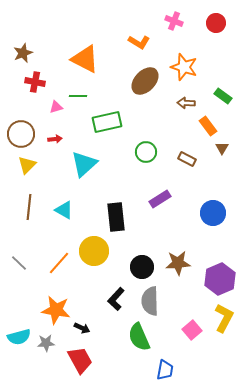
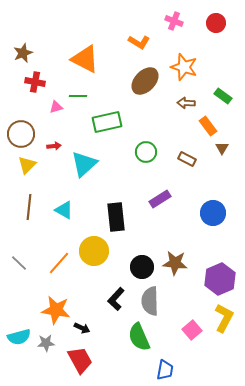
red arrow at (55, 139): moved 1 px left, 7 px down
brown star at (178, 263): moved 3 px left; rotated 10 degrees clockwise
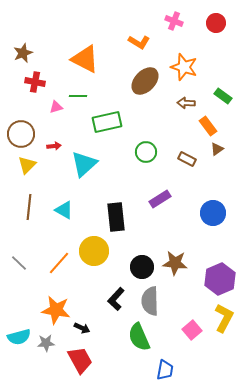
brown triangle at (222, 148): moved 5 px left, 1 px down; rotated 24 degrees clockwise
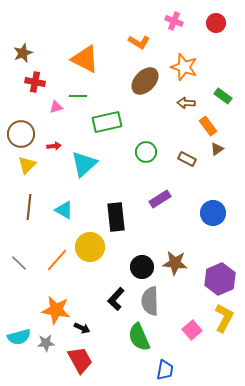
yellow circle at (94, 251): moved 4 px left, 4 px up
orange line at (59, 263): moved 2 px left, 3 px up
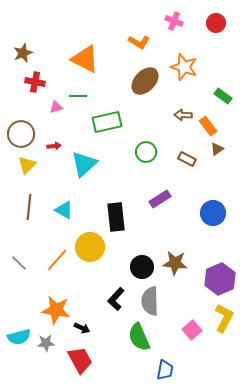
brown arrow at (186, 103): moved 3 px left, 12 px down
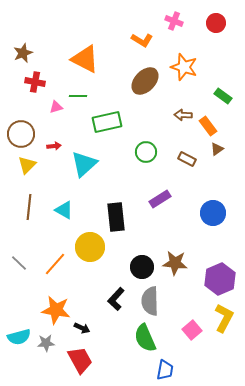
orange L-shape at (139, 42): moved 3 px right, 2 px up
orange line at (57, 260): moved 2 px left, 4 px down
green semicircle at (139, 337): moved 6 px right, 1 px down
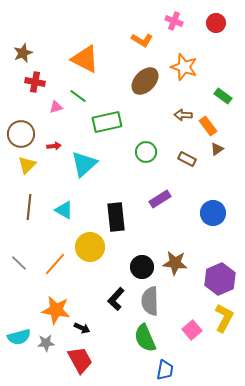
green line at (78, 96): rotated 36 degrees clockwise
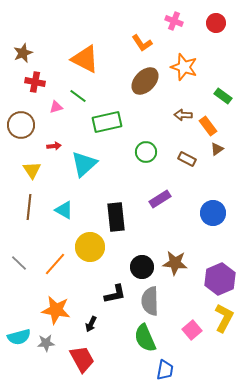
orange L-shape at (142, 40): moved 3 px down; rotated 25 degrees clockwise
brown circle at (21, 134): moved 9 px up
yellow triangle at (27, 165): moved 5 px right, 5 px down; rotated 18 degrees counterclockwise
black L-shape at (116, 299): moved 1 px left, 5 px up; rotated 145 degrees counterclockwise
black arrow at (82, 328): moved 9 px right, 4 px up; rotated 91 degrees clockwise
red trapezoid at (80, 360): moved 2 px right, 1 px up
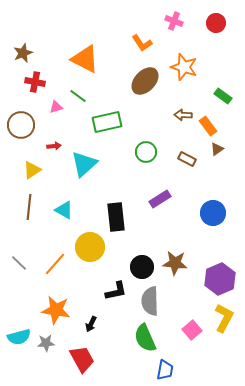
yellow triangle at (32, 170): rotated 30 degrees clockwise
black L-shape at (115, 294): moved 1 px right, 3 px up
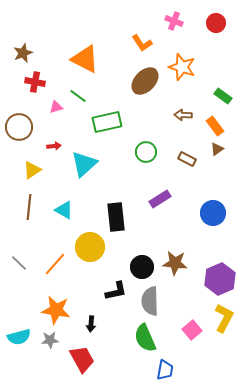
orange star at (184, 67): moved 2 px left
brown circle at (21, 125): moved 2 px left, 2 px down
orange rectangle at (208, 126): moved 7 px right
black arrow at (91, 324): rotated 21 degrees counterclockwise
gray star at (46, 343): moved 4 px right, 3 px up
